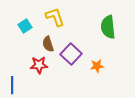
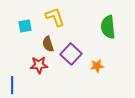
cyan square: rotated 24 degrees clockwise
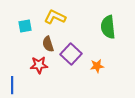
yellow L-shape: rotated 45 degrees counterclockwise
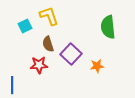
yellow L-shape: moved 6 px left, 1 px up; rotated 45 degrees clockwise
cyan square: rotated 16 degrees counterclockwise
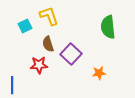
orange star: moved 2 px right, 7 px down
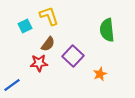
green semicircle: moved 1 px left, 3 px down
brown semicircle: rotated 126 degrees counterclockwise
purple square: moved 2 px right, 2 px down
red star: moved 2 px up
orange star: moved 1 px right, 1 px down; rotated 16 degrees counterclockwise
blue line: rotated 54 degrees clockwise
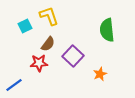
blue line: moved 2 px right
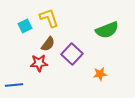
yellow L-shape: moved 2 px down
green semicircle: rotated 105 degrees counterclockwise
purple square: moved 1 px left, 2 px up
orange star: rotated 16 degrees clockwise
blue line: rotated 30 degrees clockwise
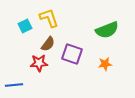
purple square: rotated 25 degrees counterclockwise
orange star: moved 5 px right, 10 px up
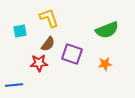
cyan square: moved 5 px left, 5 px down; rotated 16 degrees clockwise
